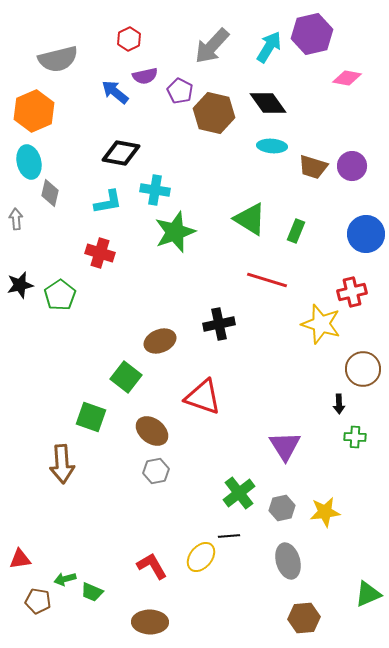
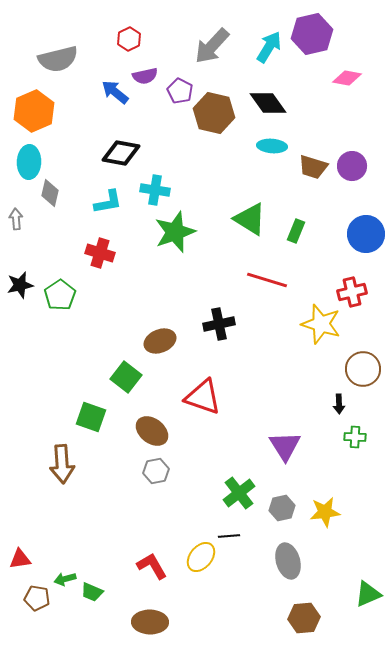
cyan ellipse at (29, 162): rotated 16 degrees clockwise
brown pentagon at (38, 601): moved 1 px left, 3 px up
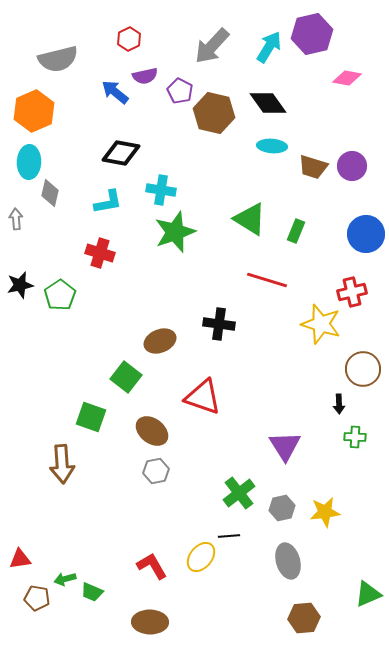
cyan cross at (155, 190): moved 6 px right
black cross at (219, 324): rotated 20 degrees clockwise
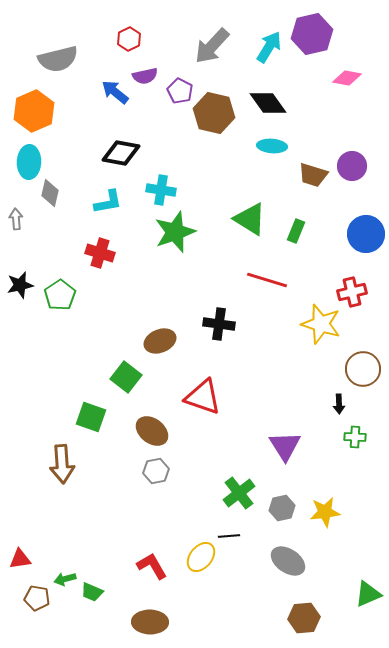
brown trapezoid at (313, 167): moved 8 px down
gray ellipse at (288, 561): rotated 40 degrees counterclockwise
